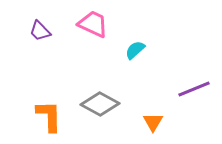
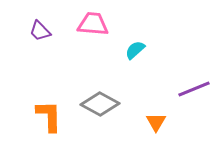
pink trapezoid: rotated 20 degrees counterclockwise
orange triangle: moved 3 px right
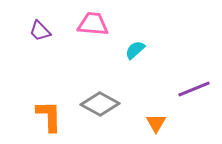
orange triangle: moved 1 px down
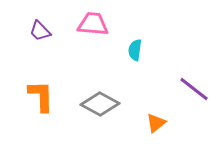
cyan semicircle: rotated 40 degrees counterclockwise
purple line: rotated 60 degrees clockwise
orange L-shape: moved 8 px left, 20 px up
orange triangle: rotated 20 degrees clockwise
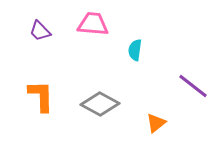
purple line: moved 1 px left, 3 px up
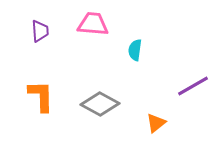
purple trapezoid: rotated 140 degrees counterclockwise
purple line: rotated 68 degrees counterclockwise
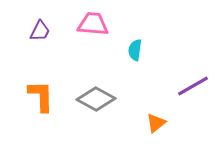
purple trapezoid: rotated 30 degrees clockwise
gray diamond: moved 4 px left, 5 px up
